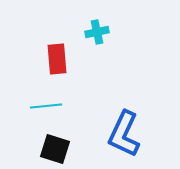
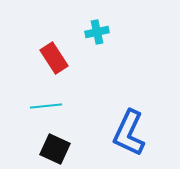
red rectangle: moved 3 px left, 1 px up; rotated 28 degrees counterclockwise
blue L-shape: moved 5 px right, 1 px up
black square: rotated 8 degrees clockwise
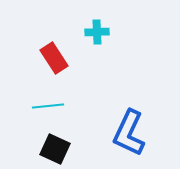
cyan cross: rotated 10 degrees clockwise
cyan line: moved 2 px right
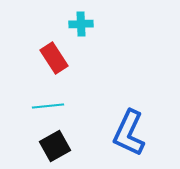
cyan cross: moved 16 px left, 8 px up
black square: moved 3 px up; rotated 36 degrees clockwise
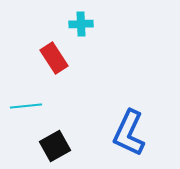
cyan line: moved 22 px left
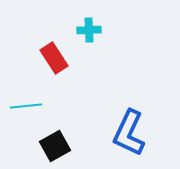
cyan cross: moved 8 px right, 6 px down
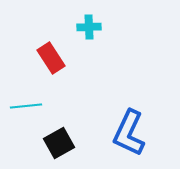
cyan cross: moved 3 px up
red rectangle: moved 3 px left
black square: moved 4 px right, 3 px up
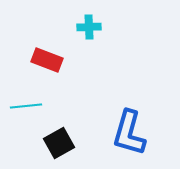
red rectangle: moved 4 px left, 2 px down; rotated 36 degrees counterclockwise
blue L-shape: rotated 9 degrees counterclockwise
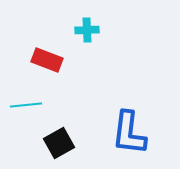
cyan cross: moved 2 px left, 3 px down
cyan line: moved 1 px up
blue L-shape: rotated 9 degrees counterclockwise
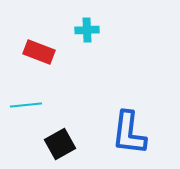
red rectangle: moved 8 px left, 8 px up
black square: moved 1 px right, 1 px down
